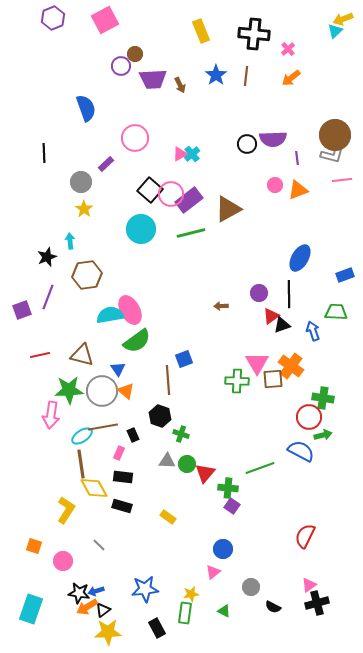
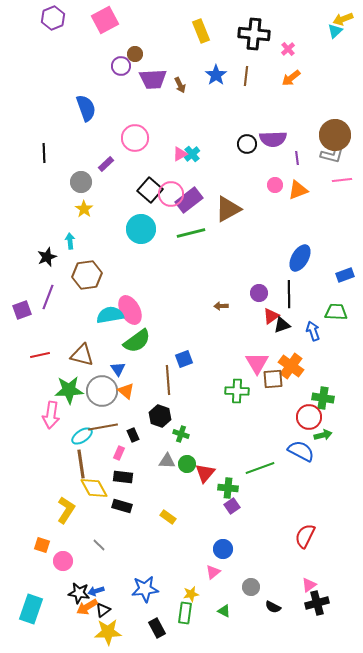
green cross at (237, 381): moved 10 px down
purple square at (232, 506): rotated 21 degrees clockwise
orange square at (34, 546): moved 8 px right, 1 px up
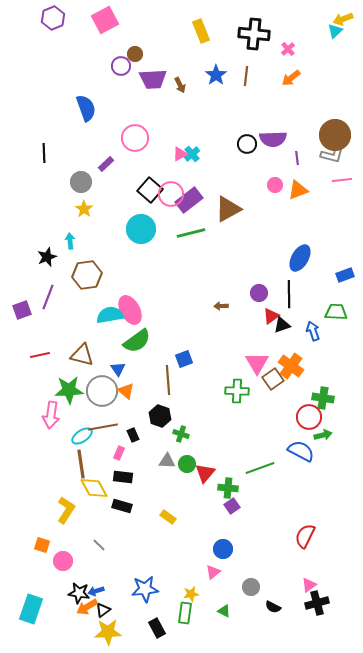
brown square at (273, 379): rotated 30 degrees counterclockwise
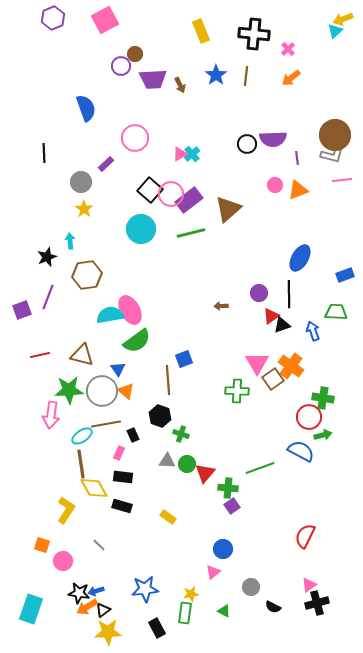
brown triangle at (228, 209): rotated 12 degrees counterclockwise
brown line at (103, 427): moved 3 px right, 3 px up
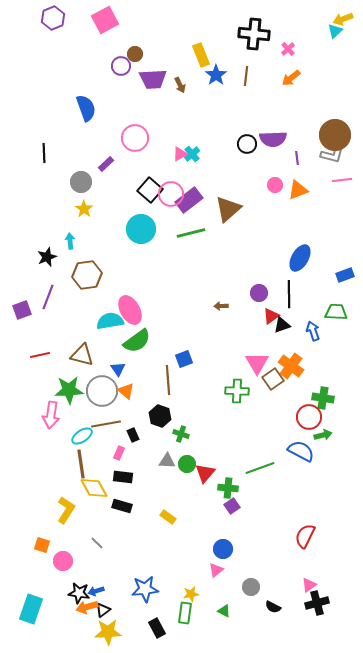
yellow rectangle at (201, 31): moved 24 px down
cyan semicircle at (110, 315): moved 6 px down
gray line at (99, 545): moved 2 px left, 2 px up
pink triangle at (213, 572): moved 3 px right, 2 px up
orange arrow at (87, 607): rotated 15 degrees clockwise
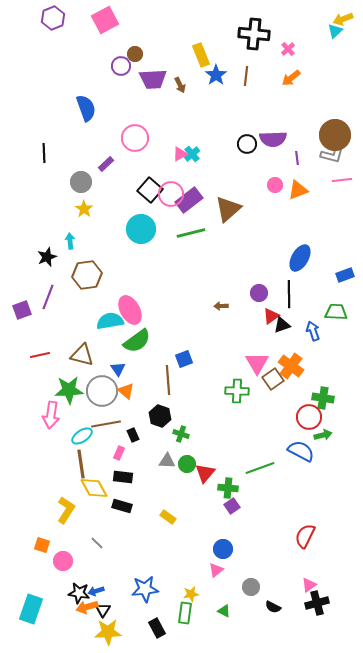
black triangle at (103, 610): rotated 21 degrees counterclockwise
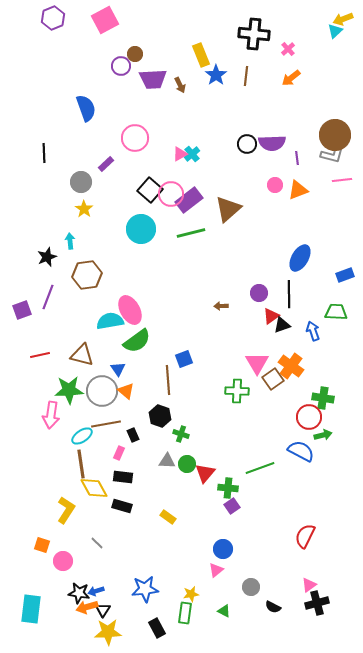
purple semicircle at (273, 139): moved 1 px left, 4 px down
cyan rectangle at (31, 609): rotated 12 degrees counterclockwise
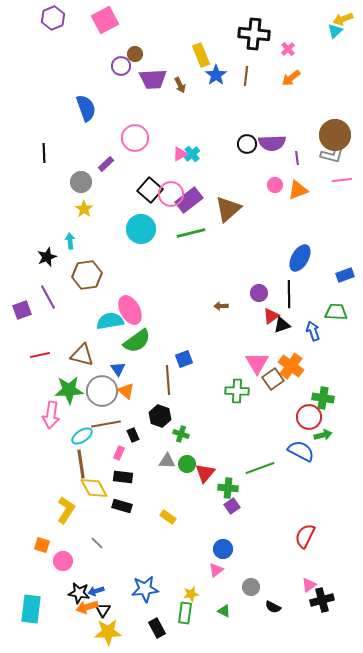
purple line at (48, 297): rotated 50 degrees counterclockwise
black cross at (317, 603): moved 5 px right, 3 px up
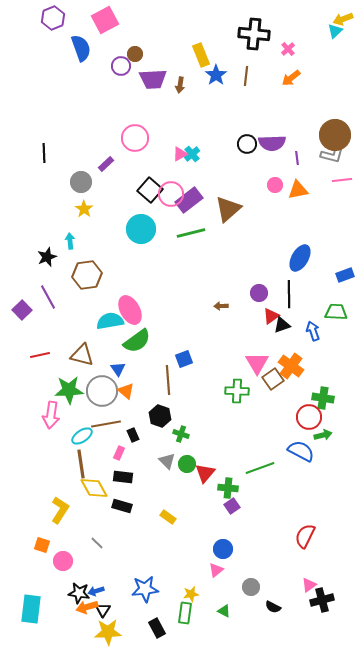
brown arrow at (180, 85): rotated 35 degrees clockwise
blue semicircle at (86, 108): moved 5 px left, 60 px up
orange triangle at (298, 190): rotated 10 degrees clockwise
purple square at (22, 310): rotated 24 degrees counterclockwise
gray triangle at (167, 461): rotated 42 degrees clockwise
yellow L-shape at (66, 510): moved 6 px left
